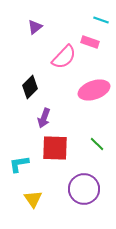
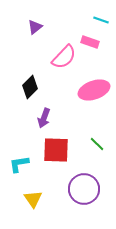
red square: moved 1 px right, 2 px down
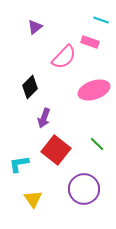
red square: rotated 36 degrees clockwise
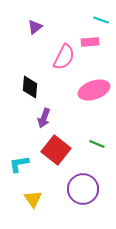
pink rectangle: rotated 24 degrees counterclockwise
pink semicircle: rotated 16 degrees counterclockwise
black diamond: rotated 40 degrees counterclockwise
green line: rotated 21 degrees counterclockwise
purple circle: moved 1 px left
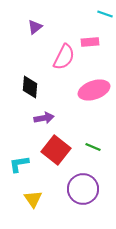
cyan line: moved 4 px right, 6 px up
purple arrow: rotated 120 degrees counterclockwise
green line: moved 4 px left, 3 px down
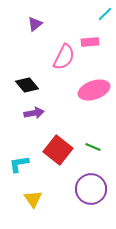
cyan line: rotated 63 degrees counterclockwise
purple triangle: moved 3 px up
black diamond: moved 3 px left, 2 px up; rotated 45 degrees counterclockwise
purple arrow: moved 10 px left, 5 px up
red square: moved 2 px right
purple circle: moved 8 px right
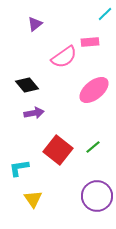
pink semicircle: rotated 28 degrees clockwise
pink ellipse: rotated 20 degrees counterclockwise
green line: rotated 63 degrees counterclockwise
cyan L-shape: moved 4 px down
purple circle: moved 6 px right, 7 px down
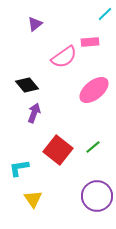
purple arrow: rotated 60 degrees counterclockwise
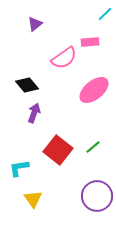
pink semicircle: moved 1 px down
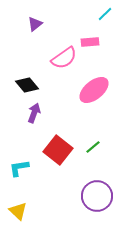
yellow triangle: moved 15 px left, 12 px down; rotated 12 degrees counterclockwise
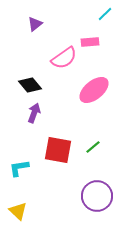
black diamond: moved 3 px right
red square: rotated 28 degrees counterclockwise
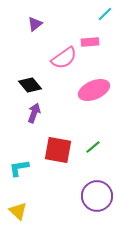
pink ellipse: rotated 16 degrees clockwise
